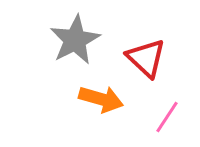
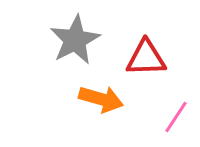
red triangle: rotated 45 degrees counterclockwise
pink line: moved 9 px right
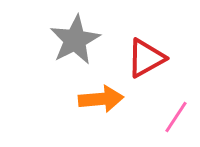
red triangle: rotated 27 degrees counterclockwise
orange arrow: rotated 21 degrees counterclockwise
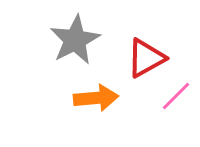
orange arrow: moved 5 px left, 1 px up
pink line: moved 21 px up; rotated 12 degrees clockwise
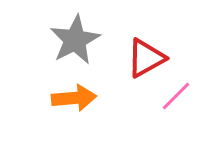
orange arrow: moved 22 px left
